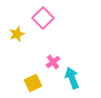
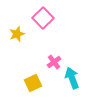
pink cross: moved 1 px right
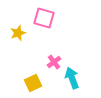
pink square: moved 1 px right; rotated 30 degrees counterclockwise
yellow star: moved 1 px right, 1 px up
